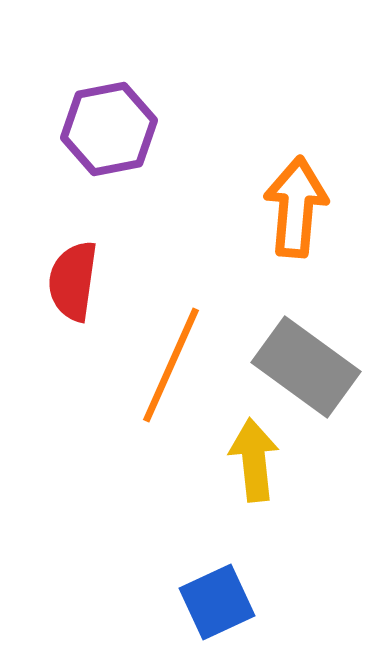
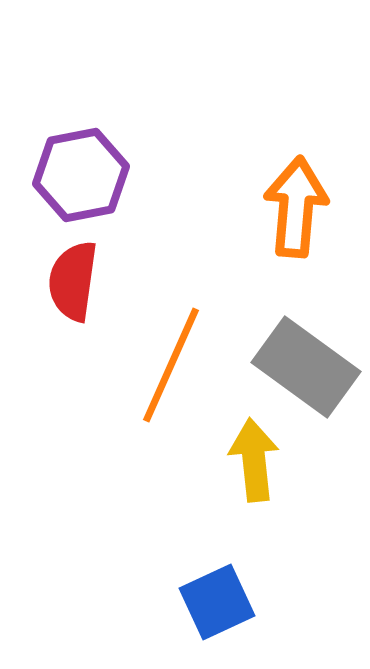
purple hexagon: moved 28 px left, 46 px down
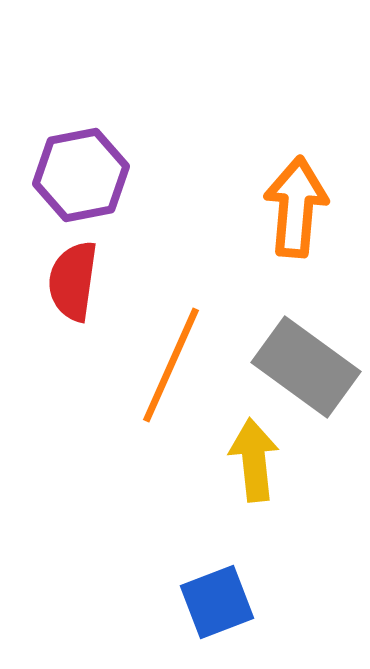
blue square: rotated 4 degrees clockwise
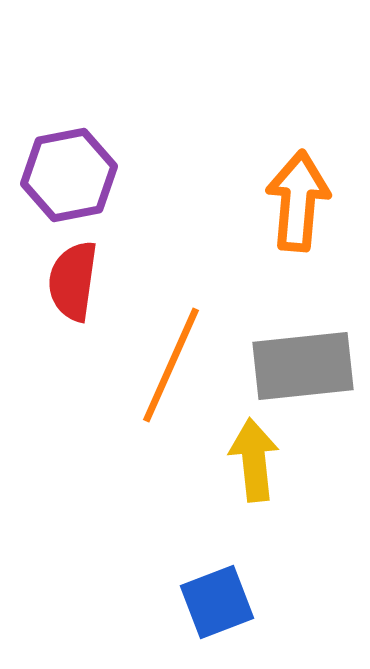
purple hexagon: moved 12 px left
orange arrow: moved 2 px right, 6 px up
gray rectangle: moved 3 px left, 1 px up; rotated 42 degrees counterclockwise
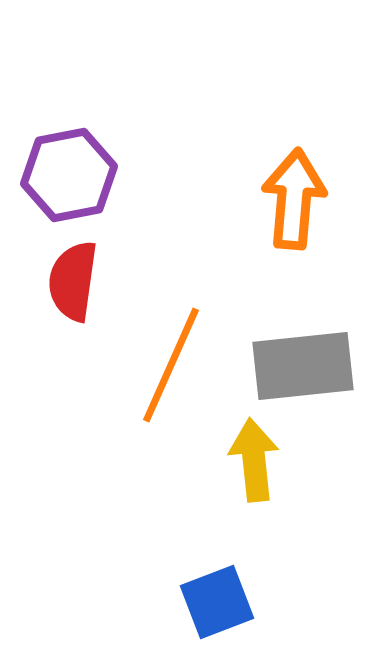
orange arrow: moved 4 px left, 2 px up
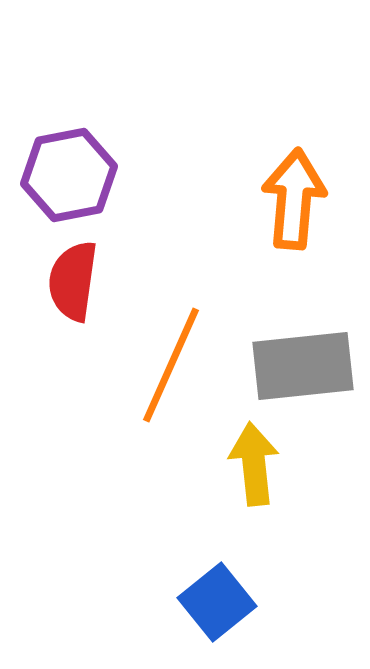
yellow arrow: moved 4 px down
blue square: rotated 18 degrees counterclockwise
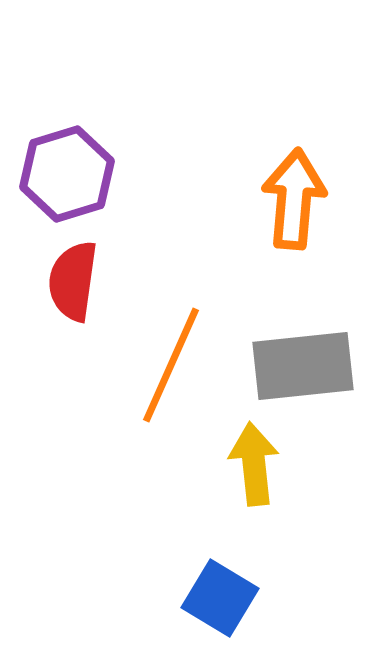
purple hexagon: moved 2 px left, 1 px up; rotated 6 degrees counterclockwise
blue square: moved 3 px right, 4 px up; rotated 20 degrees counterclockwise
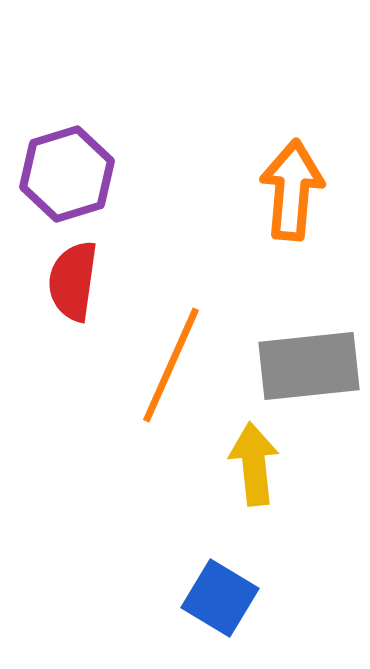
orange arrow: moved 2 px left, 9 px up
gray rectangle: moved 6 px right
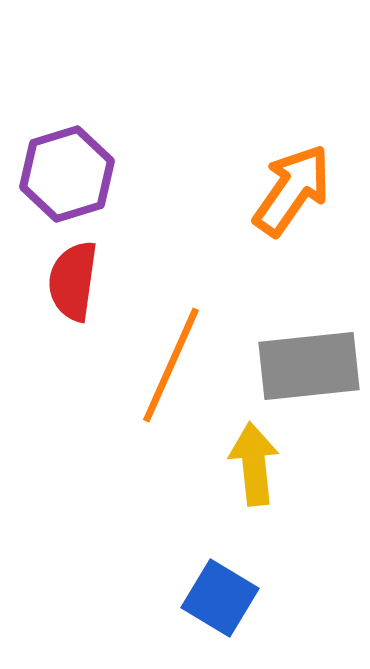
orange arrow: rotated 30 degrees clockwise
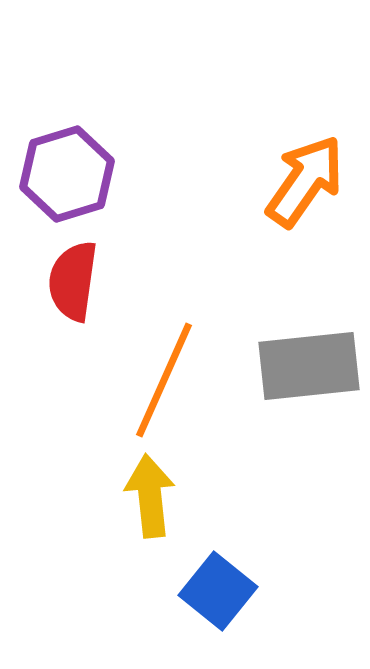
orange arrow: moved 13 px right, 9 px up
orange line: moved 7 px left, 15 px down
yellow arrow: moved 104 px left, 32 px down
blue square: moved 2 px left, 7 px up; rotated 8 degrees clockwise
